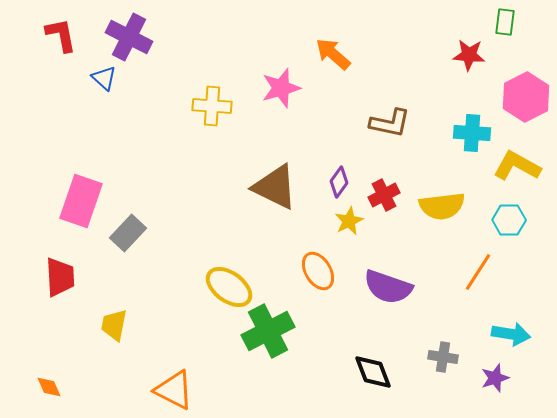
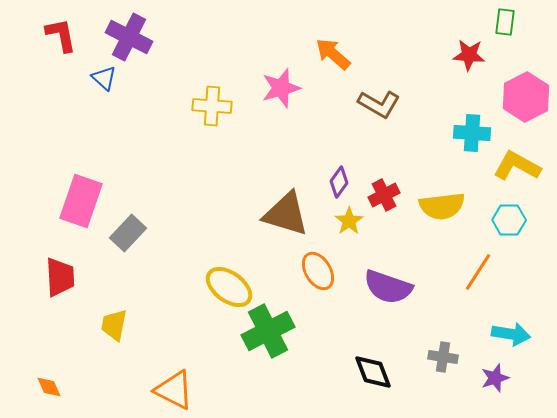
brown L-shape: moved 11 px left, 19 px up; rotated 18 degrees clockwise
brown triangle: moved 11 px right, 27 px down; rotated 9 degrees counterclockwise
yellow star: rotated 8 degrees counterclockwise
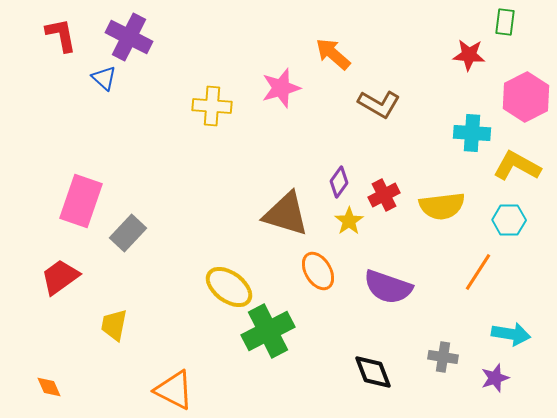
red trapezoid: rotated 123 degrees counterclockwise
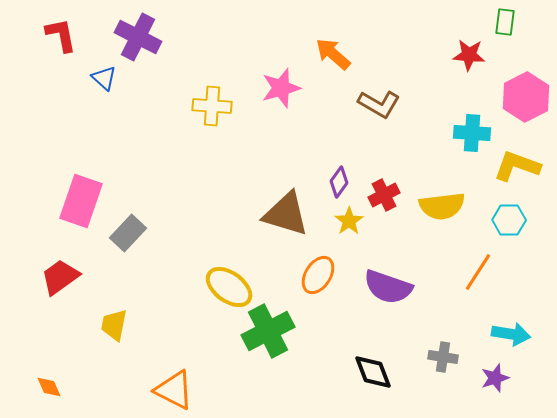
purple cross: moved 9 px right
yellow L-shape: rotated 9 degrees counterclockwise
orange ellipse: moved 4 px down; rotated 63 degrees clockwise
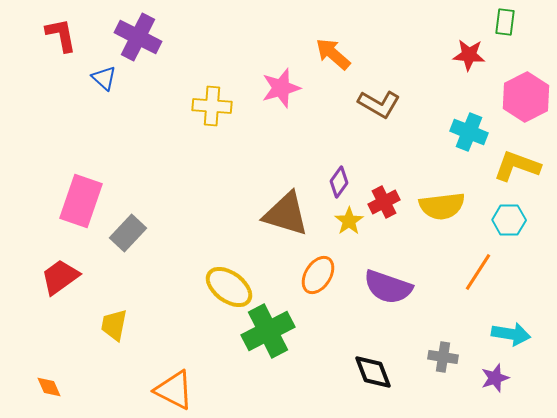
cyan cross: moved 3 px left, 1 px up; rotated 18 degrees clockwise
red cross: moved 7 px down
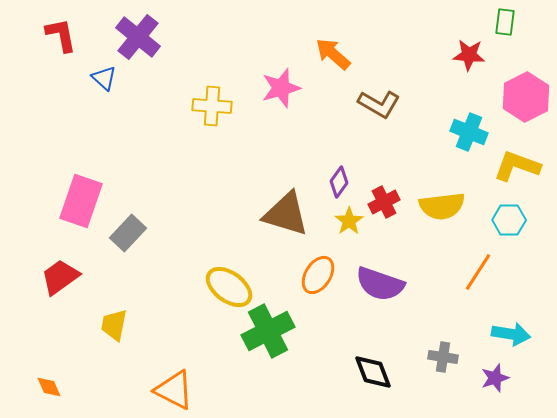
purple cross: rotated 12 degrees clockwise
purple semicircle: moved 8 px left, 3 px up
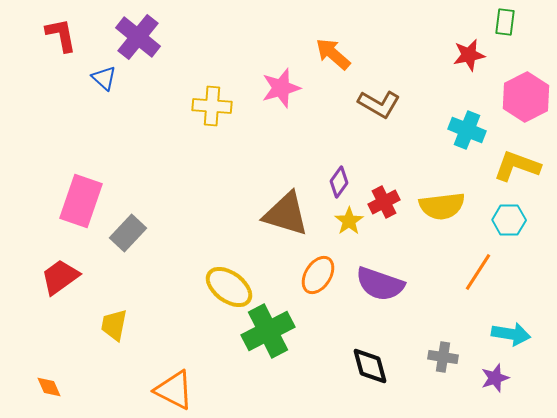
red star: rotated 16 degrees counterclockwise
cyan cross: moved 2 px left, 2 px up
black diamond: moved 3 px left, 6 px up; rotated 6 degrees clockwise
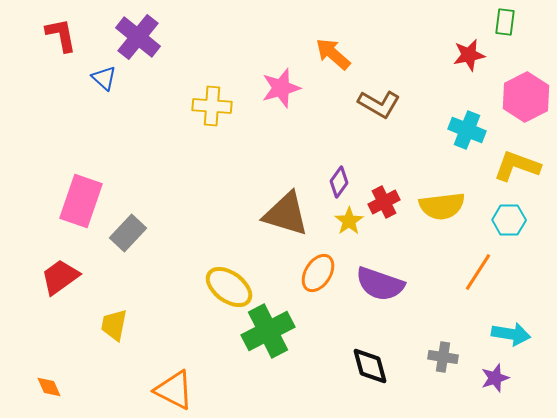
orange ellipse: moved 2 px up
